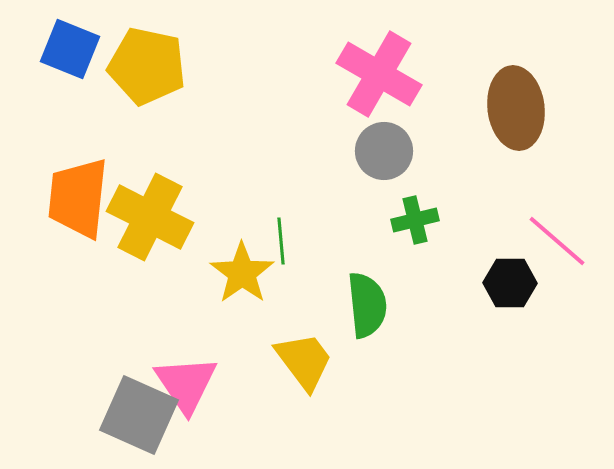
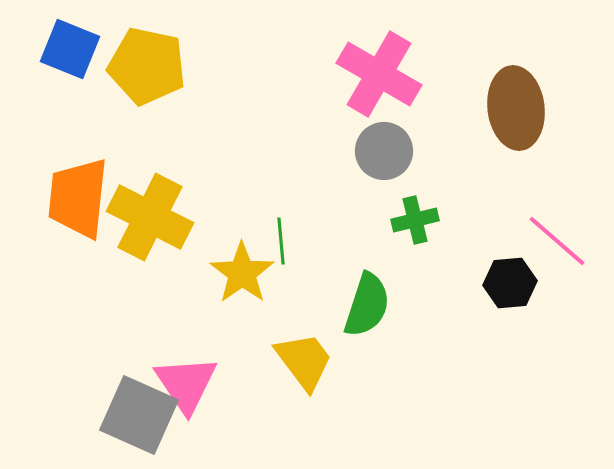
black hexagon: rotated 6 degrees counterclockwise
green semicircle: rotated 24 degrees clockwise
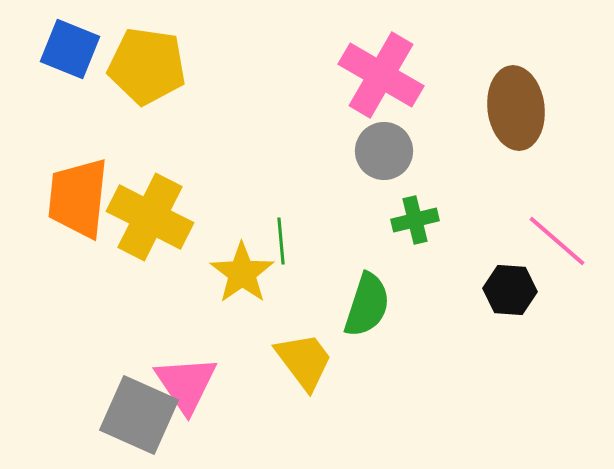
yellow pentagon: rotated 4 degrees counterclockwise
pink cross: moved 2 px right, 1 px down
black hexagon: moved 7 px down; rotated 9 degrees clockwise
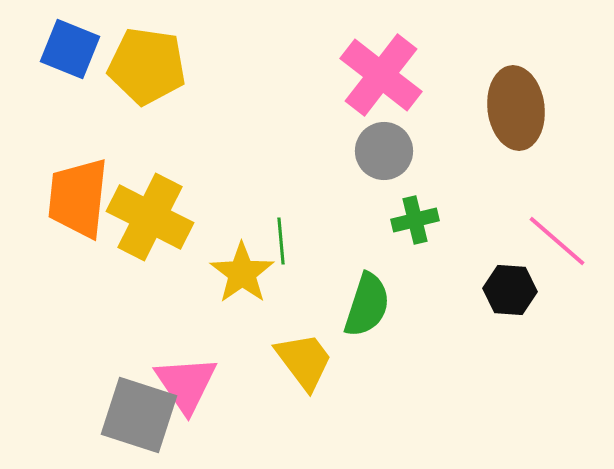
pink cross: rotated 8 degrees clockwise
gray square: rotated 6 degrees counterclockwise
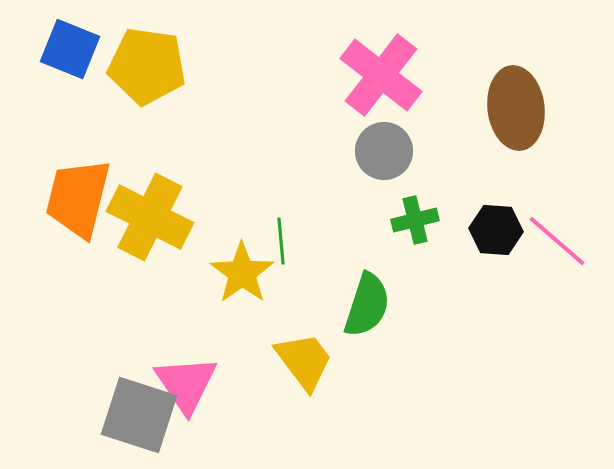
orange trapezoid: rotated 8 degrees clockwise
black hexagon: moved 14 px left, 60 px up
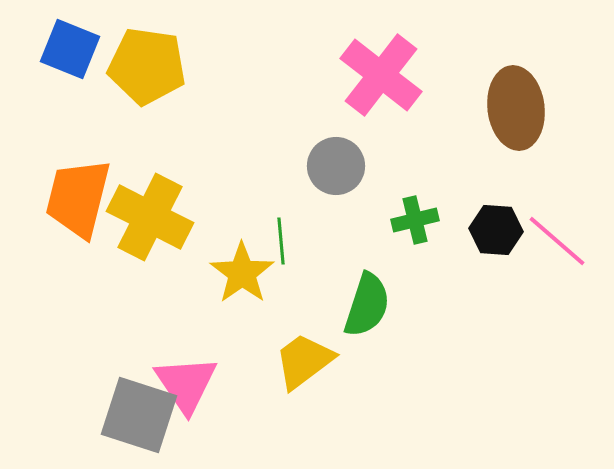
gray circle: moved 48 px left, 15 px down
yellow trapezoid: rotated 90 degrees counterclockwise
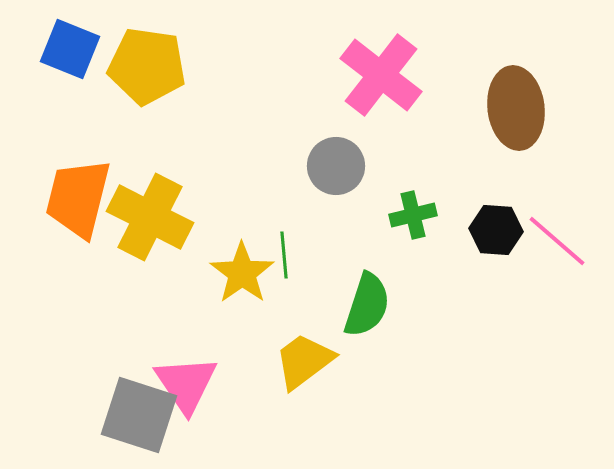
green cross: moved 2 px left, 5 px up
green line: moved 3 px right, 14 px down
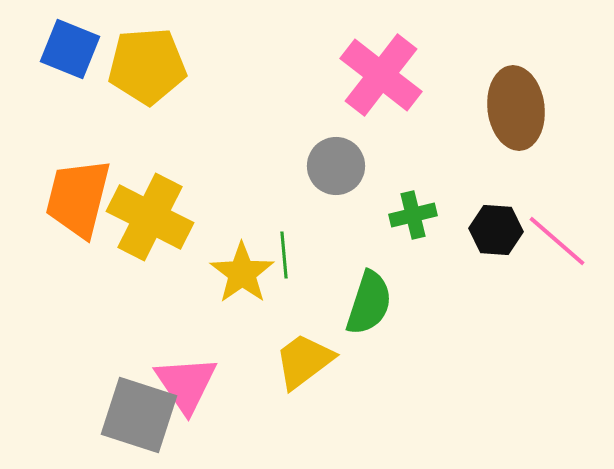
yellow pentagon: rotated 12 degrees counterclockwise
green semicircle: moved 2 px right, 2 px up
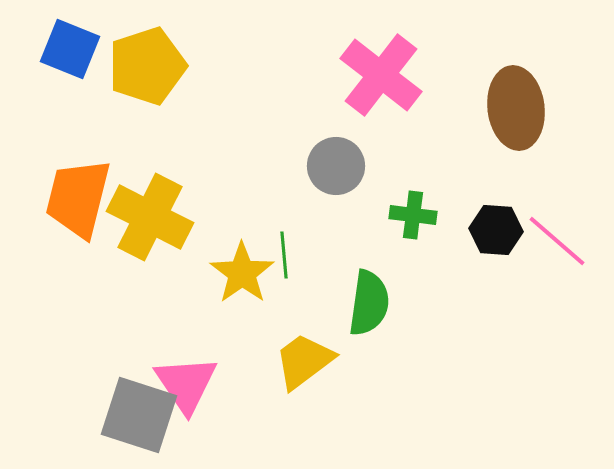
yellow pentagon: rotated 14 degrees counterclockwise
green cross: rotated 21 degrees clockwise
green semicircle: rotated 10 degrees counterclockwise
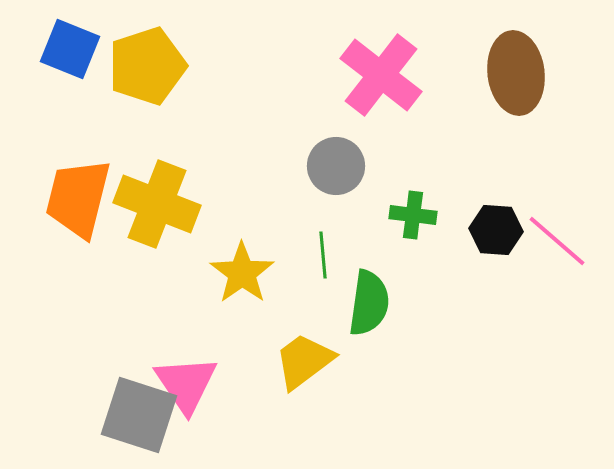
brown ellipse: moved 35 px up
yellow cross: moved 7 px right, 13 px up; rotated 6 degrees counterclockwise
green line: moved 39 px right
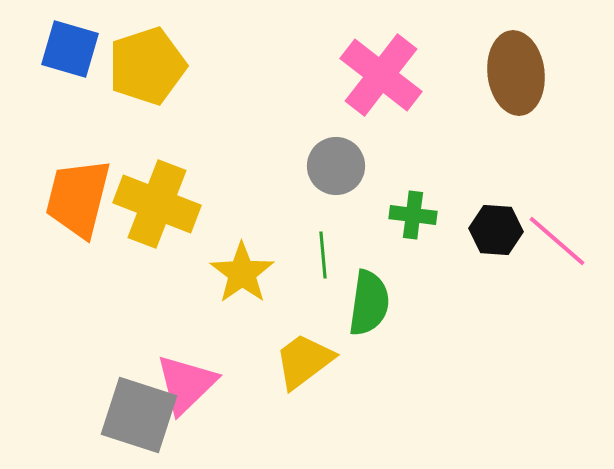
blue square: rotated 6 degrees counterclockwise
pink triangle: rotated 20 degrees clockwise
